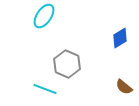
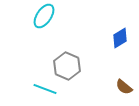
gray hexagon: moved 2 px down
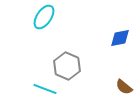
cyan ellipse: moved 1 px down
blue diamond: rotated 20 degrees clockwise
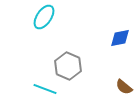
gray hexagon: moved 1 px right
